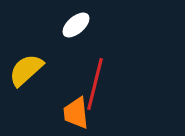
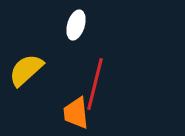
white ellipse: rotated 32 degrees counterclockwise
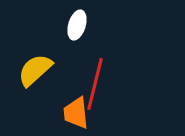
white ellipse: moved 1 px right
yellow semicircle: moved 9 px right
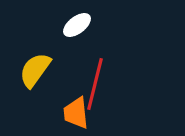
white ellipse: rotated 36 degrees clockwise
yellow semicircle: rotated 12 degrees counterclockwise
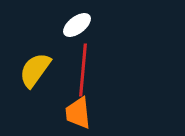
red line: moved 12 px left, 14 px up; rotated 9 degrees counterclockwise
orange trapezoid: moved 2 px right
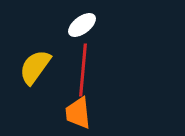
white ellipse: moved 5 px right
yellow semicircle: moved 3 px up
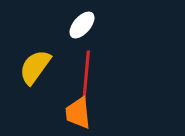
white ellipse: rotated 12 degrees counterclockwise
red line: moved 3 px right, 7 px down
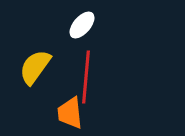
orange trapezoid: moved 8 px left
